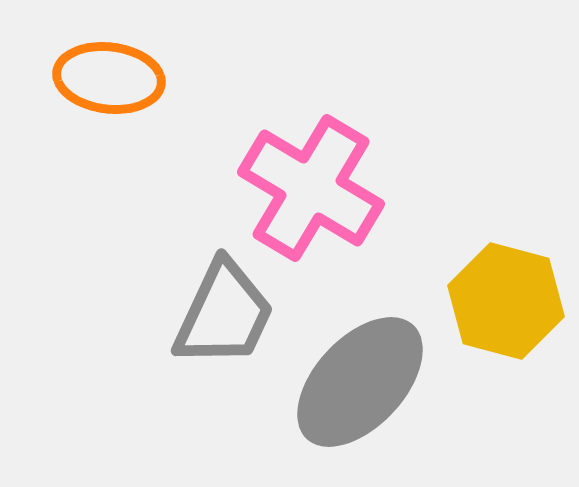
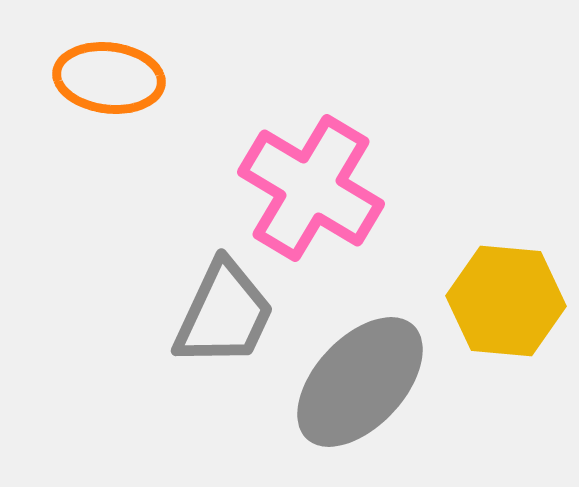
yellow hexagon: rotated 10 degrees counterclockwise
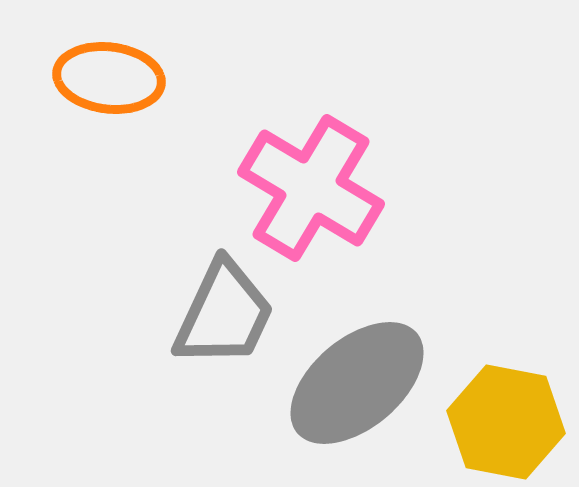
yellow hexagon: moved 121 px down; rotated 6 degrees clockwise
gray ellipse: moved 3 px left, 1 px down; rotated 7 degrees clockwise
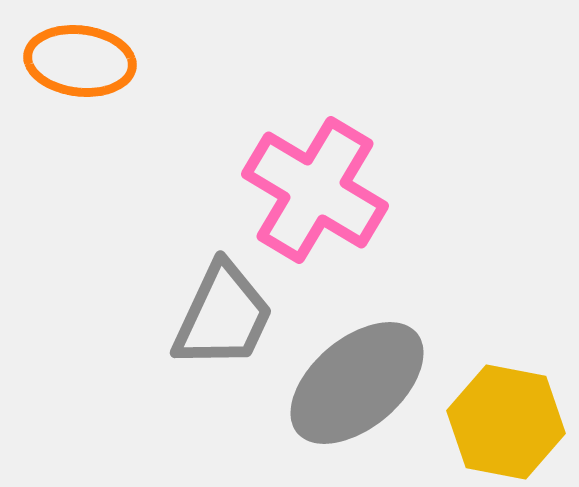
orange ellipse: moved 29 px left, 17 px up
pink cross: moved 4 px right, 2 px down
gray trapezoid: moved 1 px left, 2 px down
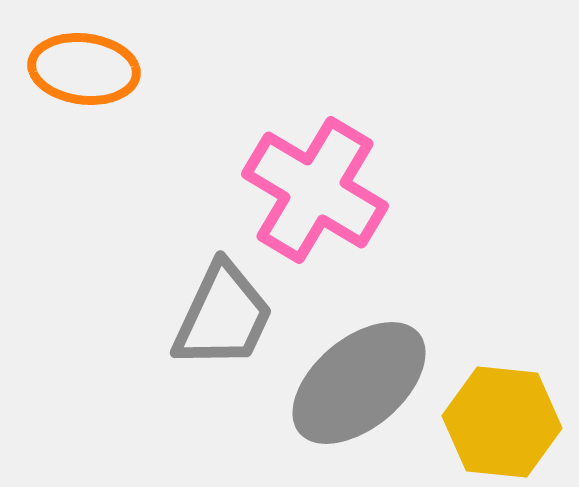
orange ellipse: moved 4 px right, 8 px down
gray ellipse: moved 2 px right
yellow hexagon: moved 4 px left; rotated 5 degrees counterclockwise
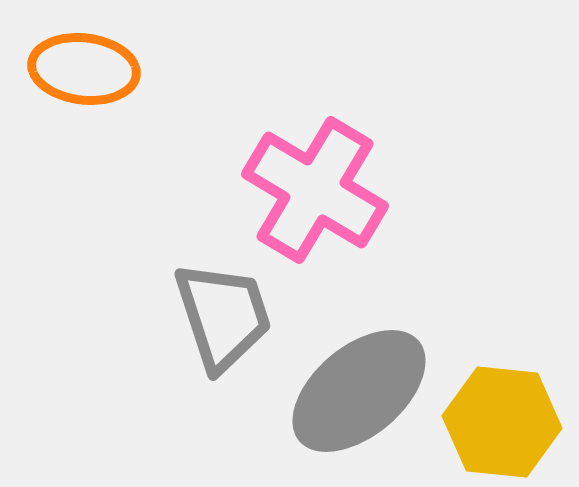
gray trapezoid: rotated 43 degrees counterclockwise
gray ellipse: moved 8 px down
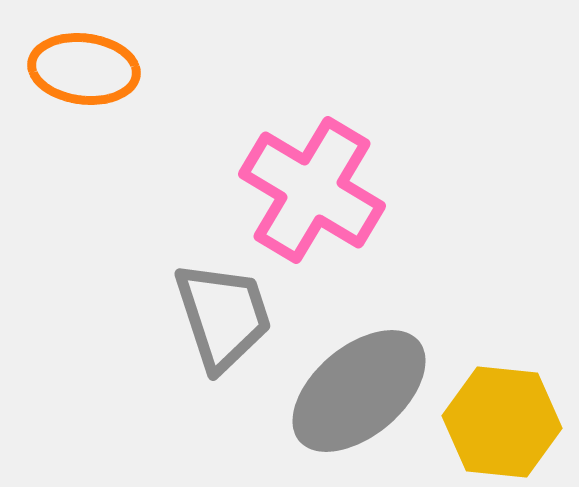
pink cross: moved 3 px left
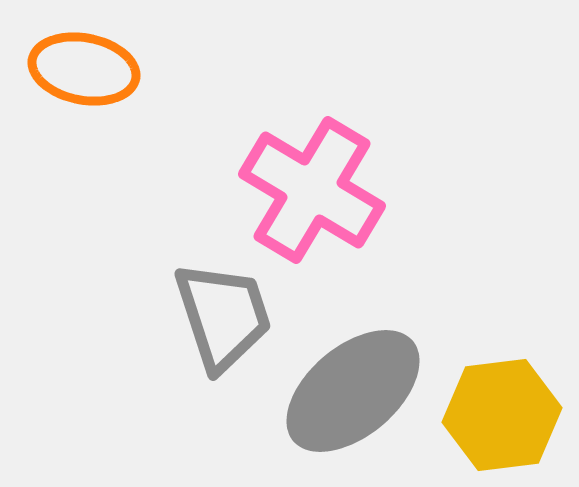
orange ellipse: rotated 4 degrees clockwise
gray ellipse: moved 6 px left
yellow hexagon: moved 7 px up; rotated 13 degrees counterclockwise
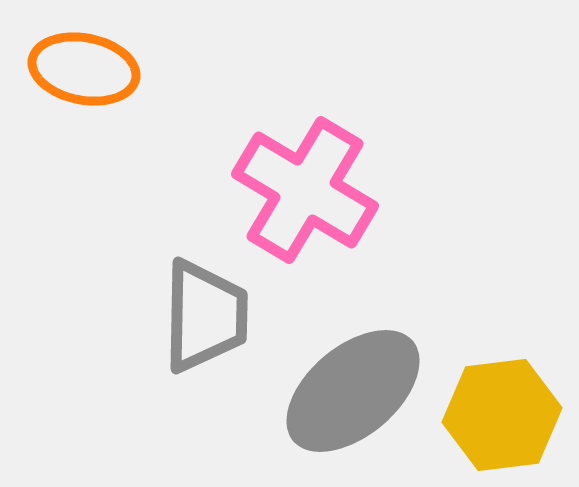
pink cross: moved 7 px left
gray trapezoid: moved 18 px left; rotated 19 degrees clockwise
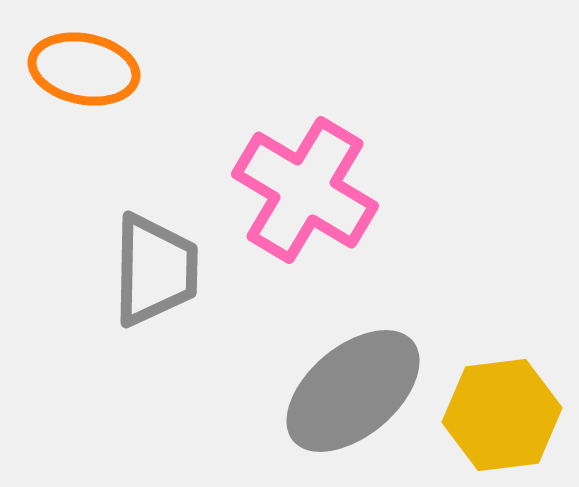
gray trapezoid: moved 50 px left, 46 px up
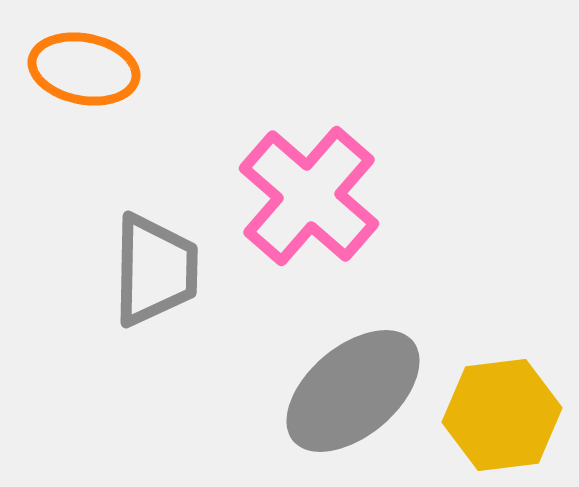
pink cross: moved 4 px right, 6 px down; rotated 10 degrees clockwise
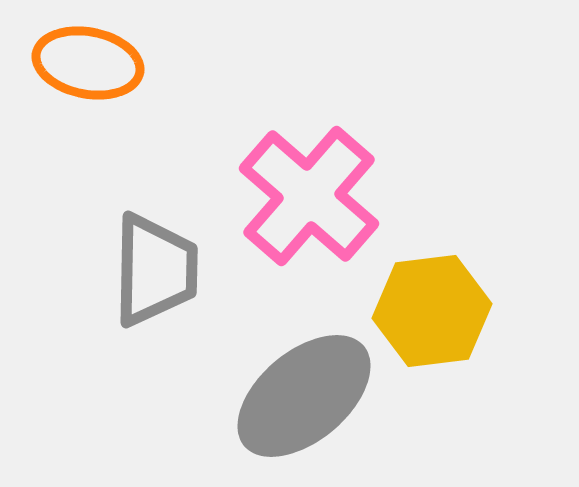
orange ellipse: moved 4 px right, 6 px up
gray ellipse: moved 49 px left, 5 px down
yellow hexagon: moved 70 px left, 104 px up
